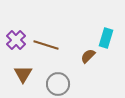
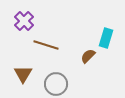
purple cross: moved 8 px right, 19 px up
gray circle: moved 2 px left
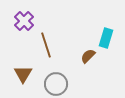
brown line: rotated 55 degrees clockwise
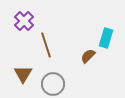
gray circle: moved 3 px left
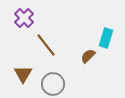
purple cross: moved 3 px up
brown line: rotated 20 degrees counterclockwise
